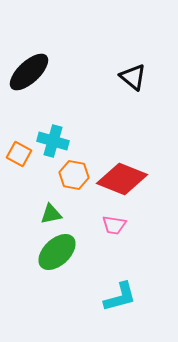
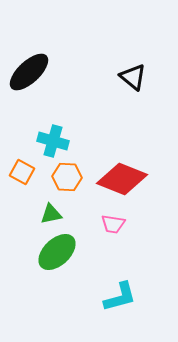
orange square: moved 3 px right, 18 px down
orange hexagon: moved 7 px left, 2 px down; rotated 8 degrees counterclockwise
pink trapezoid: moved 1 px left, 1 px up
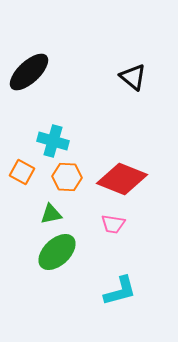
cyan L-shape: moved 6 px up
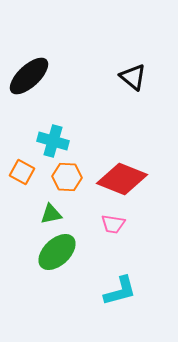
black ellipse: moved 4 px down
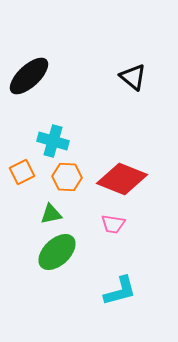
orange square: rotated 35 degrees clockwise
